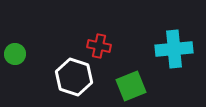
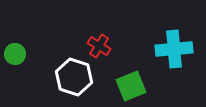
red cross: rotated 20 degrees clockwise
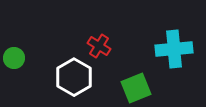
green circle: moved 1 px left, 4 px down
white hexagon: rotated 12 degrees clockwise
green square: moved 5 px right, 2 px down
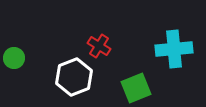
white hexagon: rotated 9 degrees clockwise
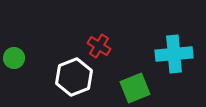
cyan cross: moved 5 px down
green square: moved 1 px left
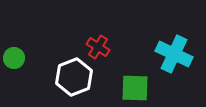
red cross: moved 1 px left, 1 px down
cyan cross: rotated 30 degrees clockwise
green square: rotated 24 degrees clockwise
